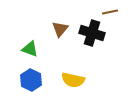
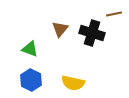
brown line: moved 4 px right, 2 px down
yellow semicircle: moved 3 px down
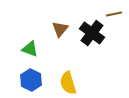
black cross: rotated 20 degrees clockwise
yellow semicircle: moved 5 px left; rotated 60 degrees clockwise
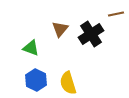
brown line: moved 2 px right
black cross: moved 1 px left, 1 px down; rotated 20 degrees clockwise
green triangle: moved 1 px right, 1 px up
blue hexagon: moved 5 px right
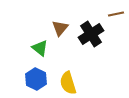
brown triangle: moved 1 px up
green triangle: moved 9 px right; rotated 18 degrees clockwise
blue hexagon: moved 1 px up
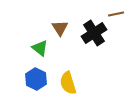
brown triangle: rotated 12 degrees counterclockwise
black cross: moved 3 px right, 1 px up
